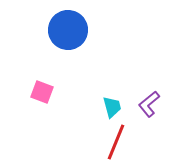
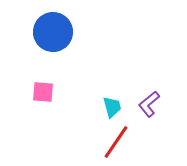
blue circle: moved 15 px left, 2 px down
pink square: moved 1 px right; rotated 15 degrees counterclockwise
red line: rotated 12 degrees clockwise
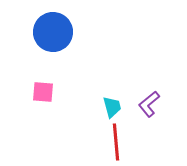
red line: rotated 39 degrees counterclockwise
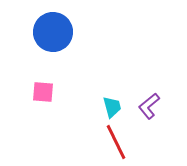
purple L-shape: moved 2 px down
red line: rotated 21 degrees counterclockwise
